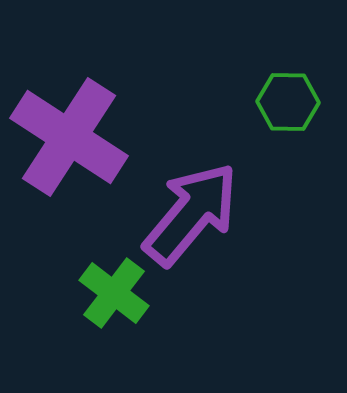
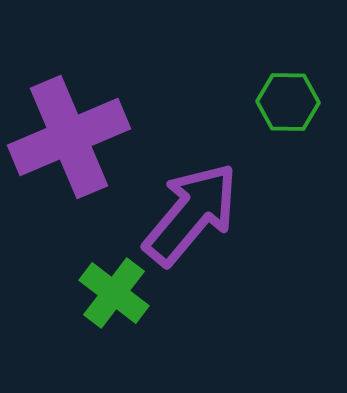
purple cross: rotated 34 degrees clockwise
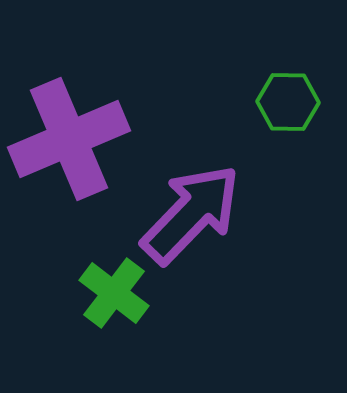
purple cross: moved 2 px down
purple arrow: rotated 4 degrees clockwise
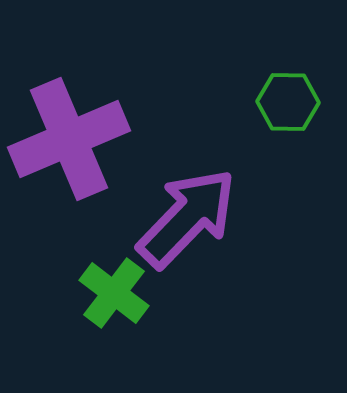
purple arrow: moved 4 px left, 4 px down
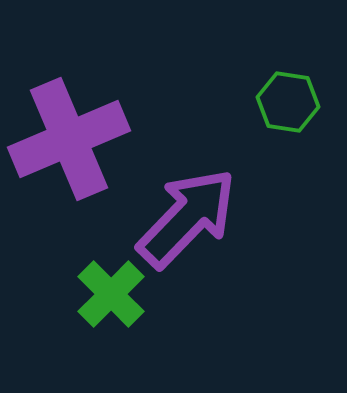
green hexagon: rotated 8 degrees clockwise
green cross: moved 3 px left, 1 px down; rotated 8 degrees clockwise
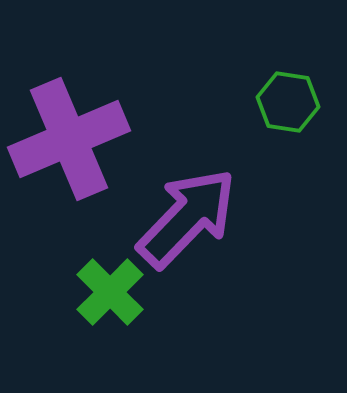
green cross: moved 1 px left, 2 px up
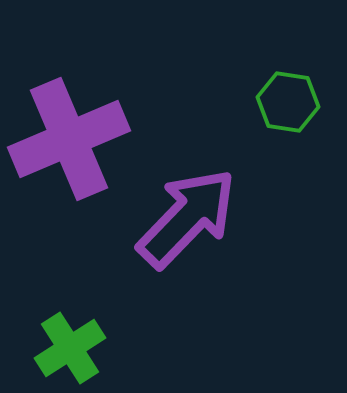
green cross: moved 40 px left, 56 px down; rotated 12 degrees clockwise
